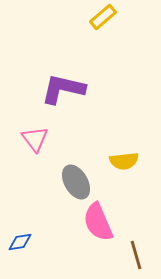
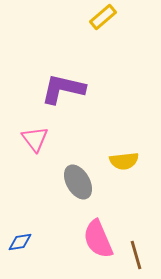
gray ellipse: moved 2 px right
pink semicircle: moved 17 px down
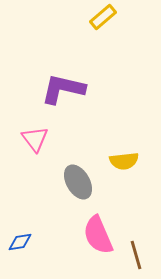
pink semicircle: moved 4 px up
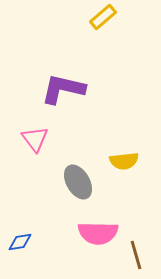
pink semicircle: moved 2 px up; rotated 66 degrees counterclockwise
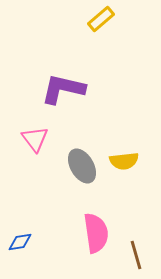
yellow rectangle: moved 2 px left, 2 px down
gray ellipse: moved 4 px right, 16 px up
pink semicircle: moved 2 px left; rotated 99 degrees counterclockwise
